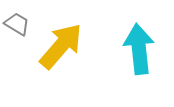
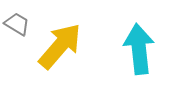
yellow arrow: moved 1 px left
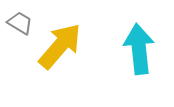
gray trapezoid: moved 3 px right, 1 px up
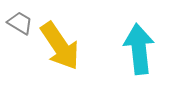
yellow arrow: rotated 105 degrees clockwise
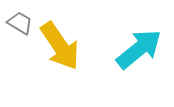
cyan arrow: rotated 57 degrees clockwise
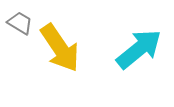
yellow arrow: moved 2 px down
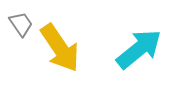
gray trapezoid: moved 1 px right, 1 px down; rotated 24 degrees clockwise
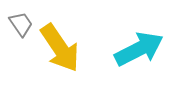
cyan arrow: rotated 12 degrees clockwise
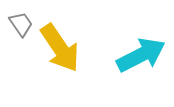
cyan arrow: moved 2 px right, 6 px down
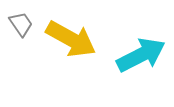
yellow arrow: moved 11 px right, 9 px up; rotated 27 degrees counterclockwise
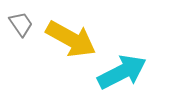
cyan arrow: moved 19 px left, 17 px down
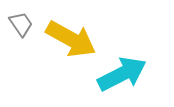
cyan arrow: moved 2 px down
